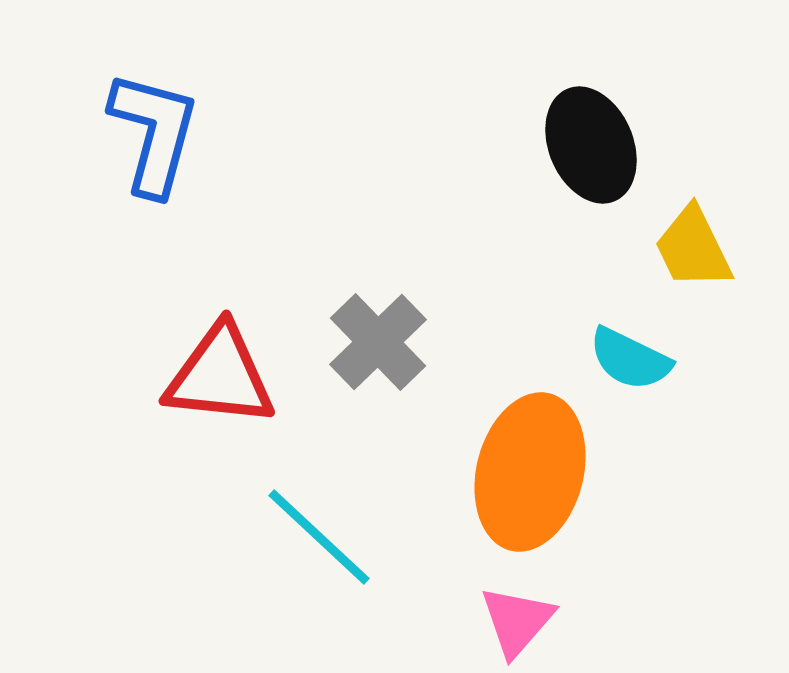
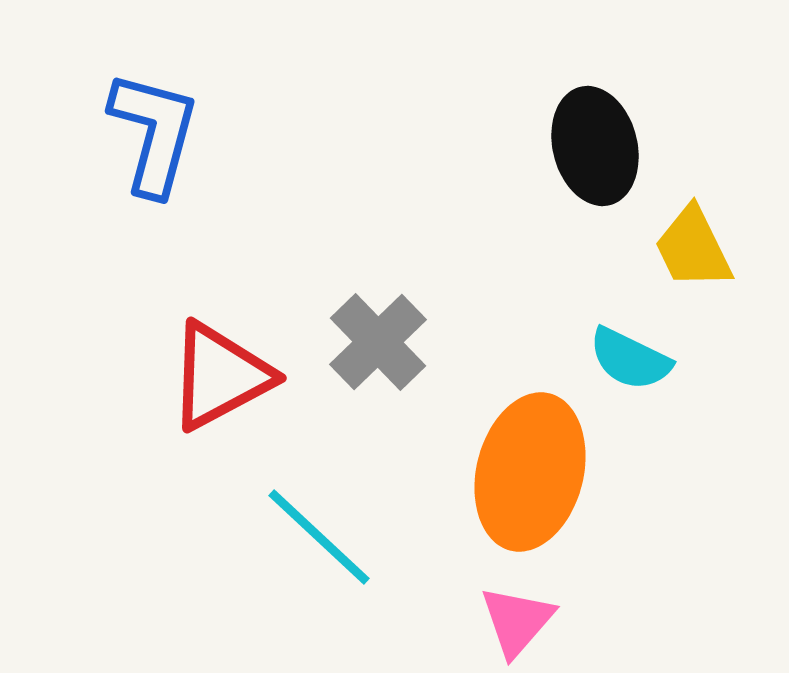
black ellipse: moved 4 px right, 1 px down; rotated 9 degrees clockwise
red triangle: rotated 34 degrees counterclockwise
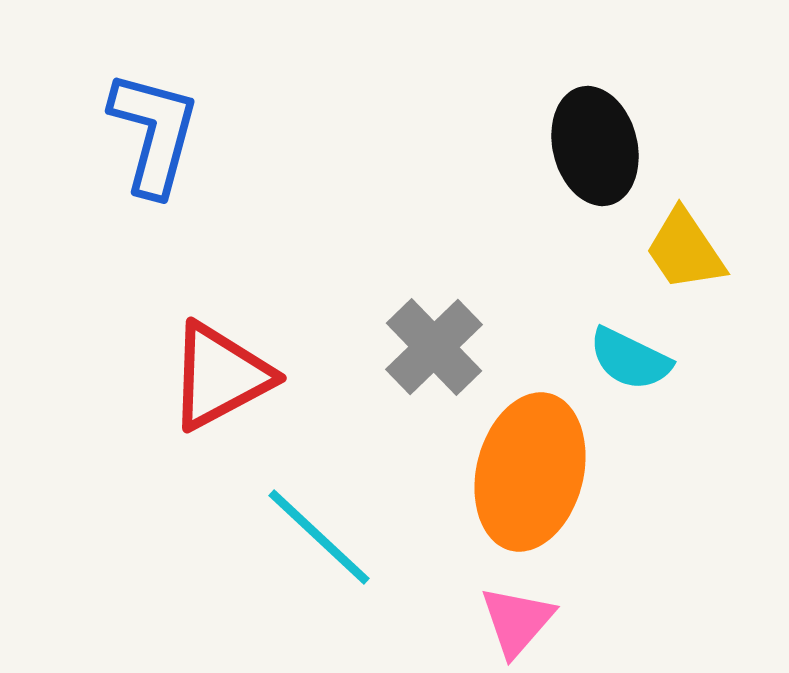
yellow trapezoid: moved 8 px left, 2 px down; rotated 8 degrees counterclockwise
gray cross: moved 56 px right, 5 px down
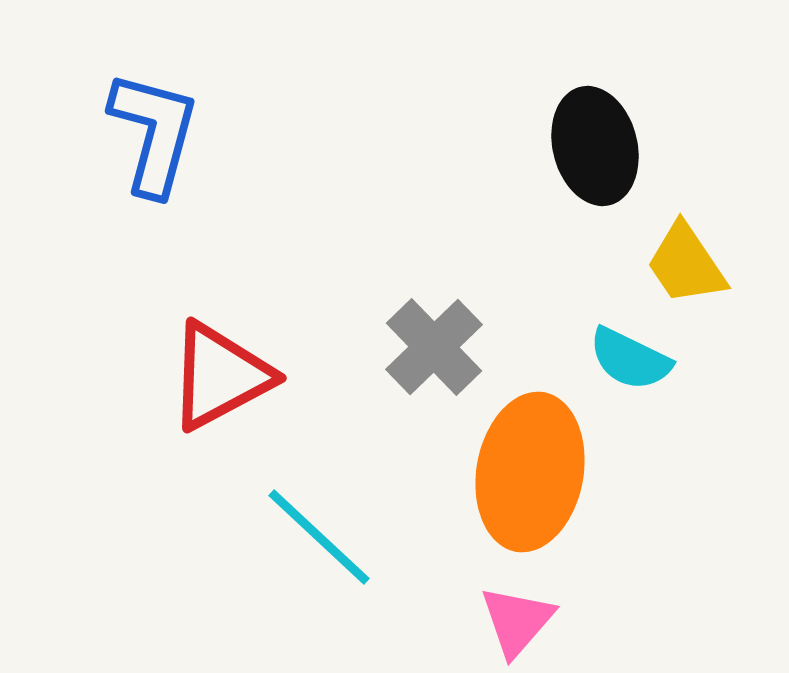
yellow trapezoid: moved 1 px right, 14 px down
orange ellipse: rotated 4 degrees counterclockwise
